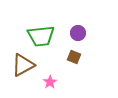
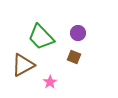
green trapezoid: moved 1 px down; rotated 52 degrees clockwise
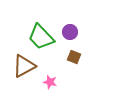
purple circle: moved 8 px left, 1 px up
brown triangle: moved 1 px right, 1 px down
pink star: rotated 24 degrees counterclockwise
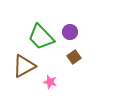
brown square: rotated 32 degrees clockwise
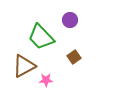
purple circle: moved 12 px up
pink star: moved 4 px left, 2 px up; rotated 16 degrees counterclockwise
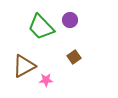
green trapezoid: moved 10 px up
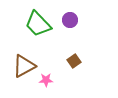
green trapezoid: moved 3 px left, 3 px up
brown square: moved 4 px down
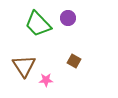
purple circle: moved 2 px left, 2 px up
brown square: rotated 24 degrees counterclockwise
brown triangle: rotated 35 degrees counterclockwise
